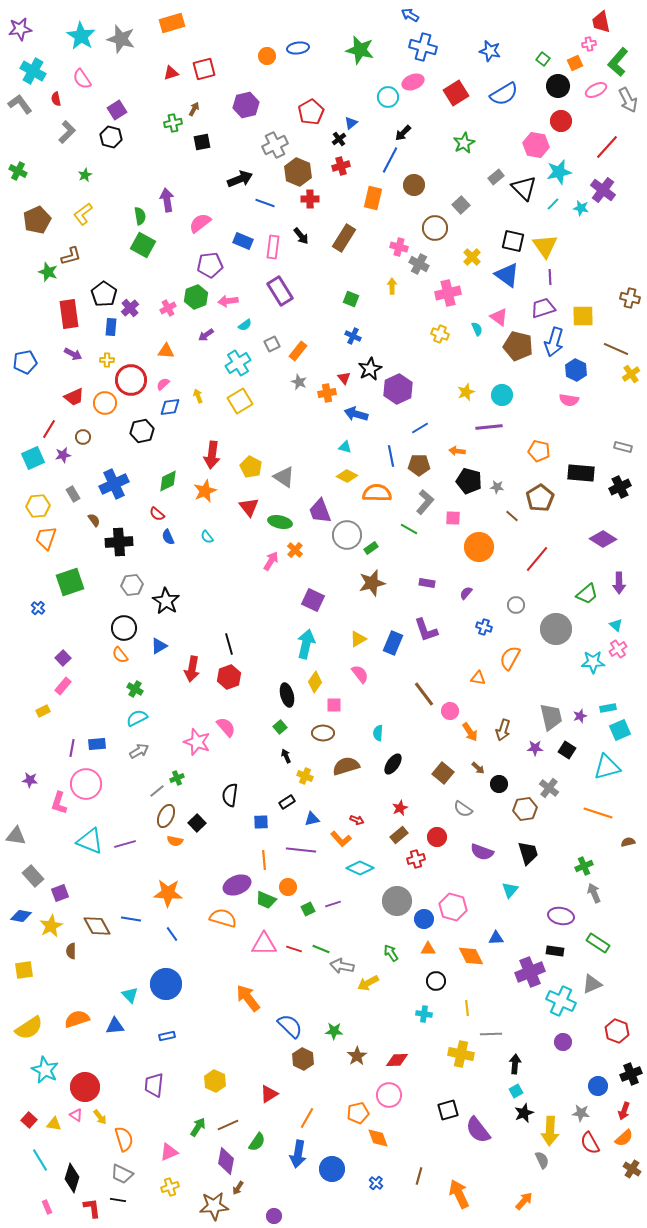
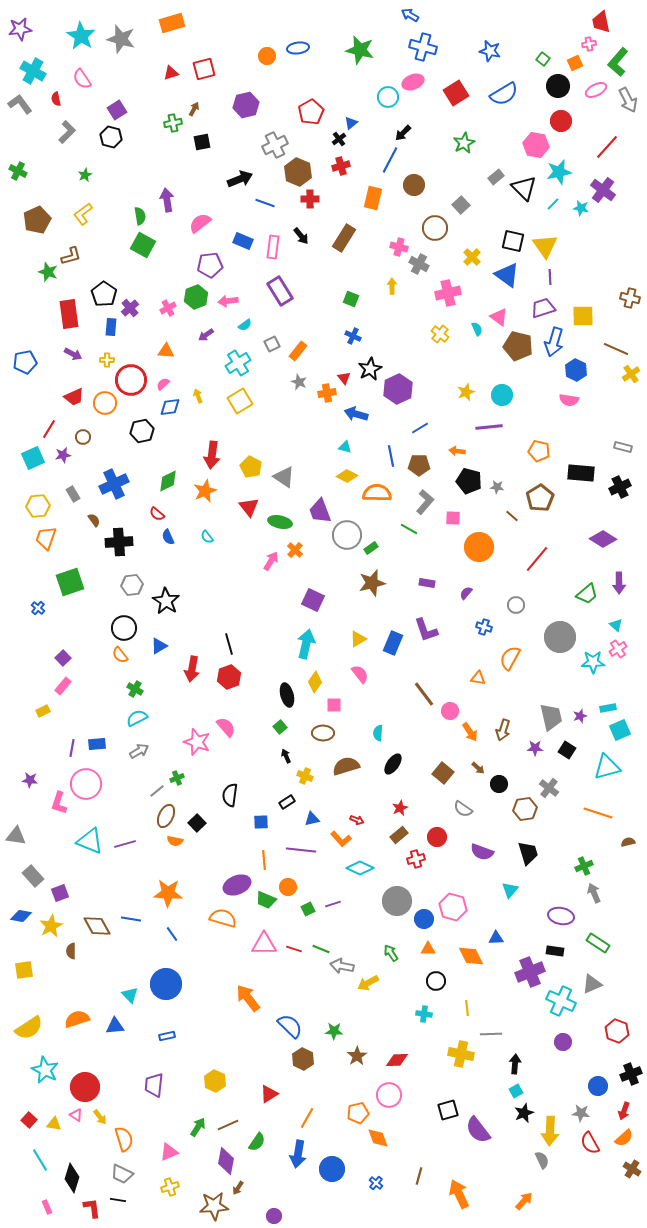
yellow cross at (440, 334): rotated 18 degrees clockwise
gray circle at (556, 629): moved 4 px right, 8 px down
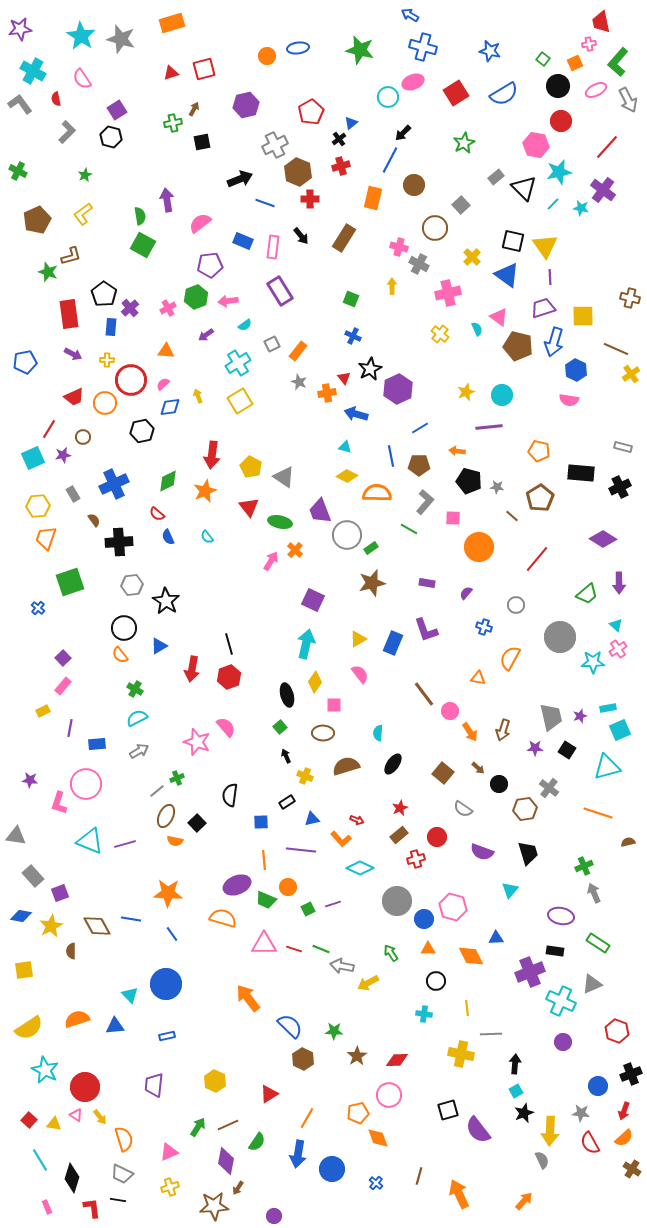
purple line at (72, 748): moved 2 px left, 20 px up
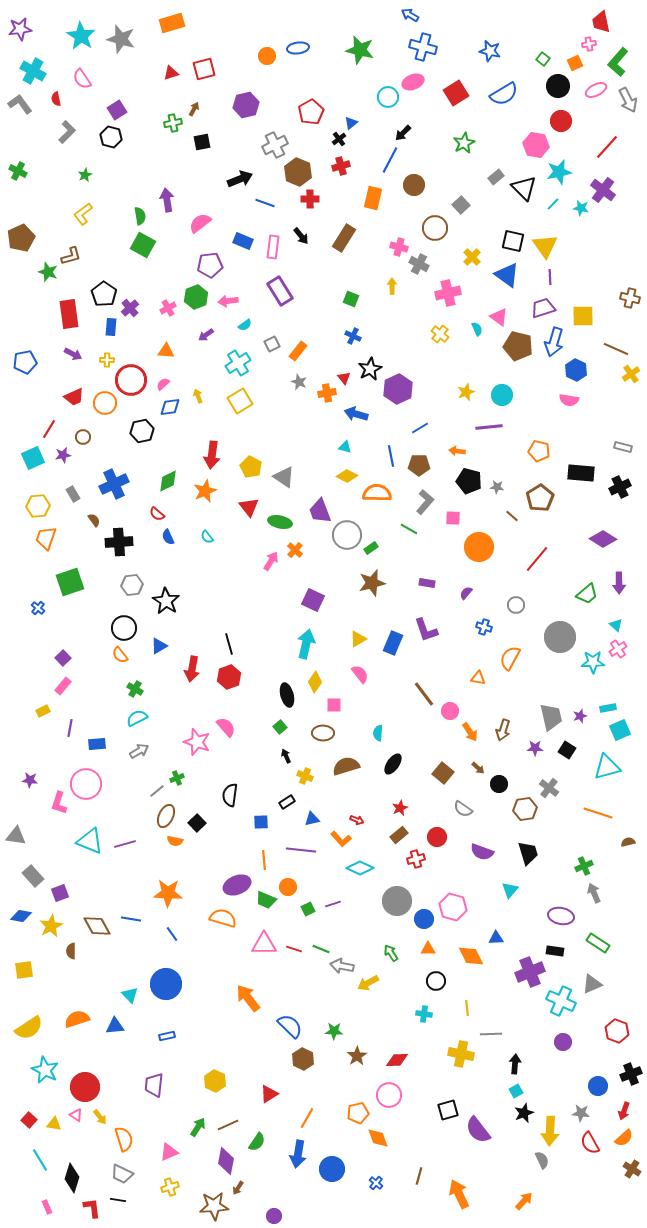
brown pentagon at (37, 220): moved 16 px left, 18 px down
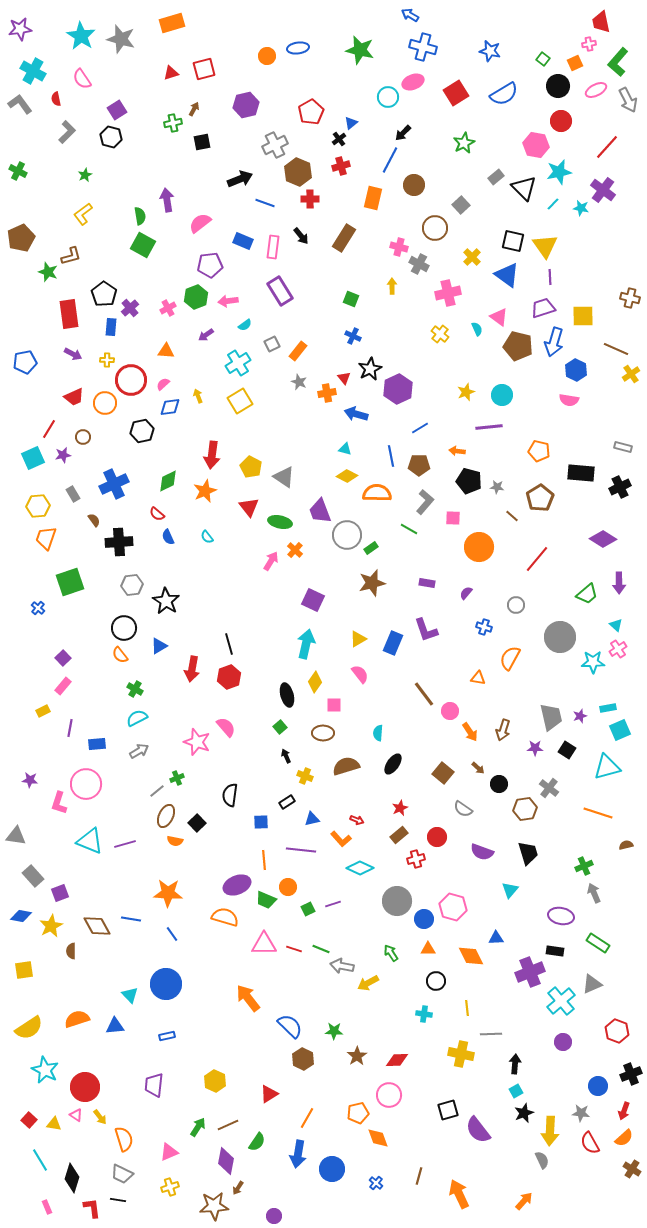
cyan triangle at (345, 447): moved 2 px down
brown semicircle at (628, 842): moved 2 px left, 3 px down
orange semicircle at (223, 918): moved 2 px right, 1 px up
cyan cross at (561, 1001): rotated 24 degrees clockwise
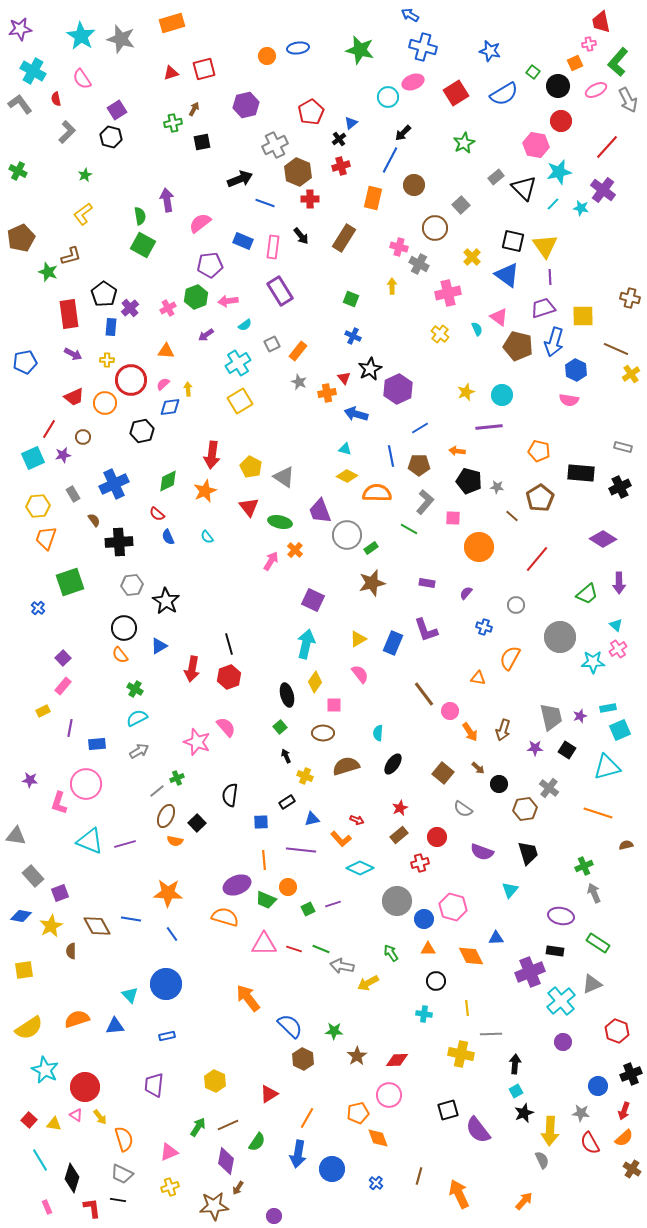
green square at (543, 59): moved 10 px left, 13 px down
yellow arrow at (198, 396): moved 10 px left, 7 px up; rotated 16 degrees clockwise
red cross at (416, 859): moved 4 px right, 4 px down
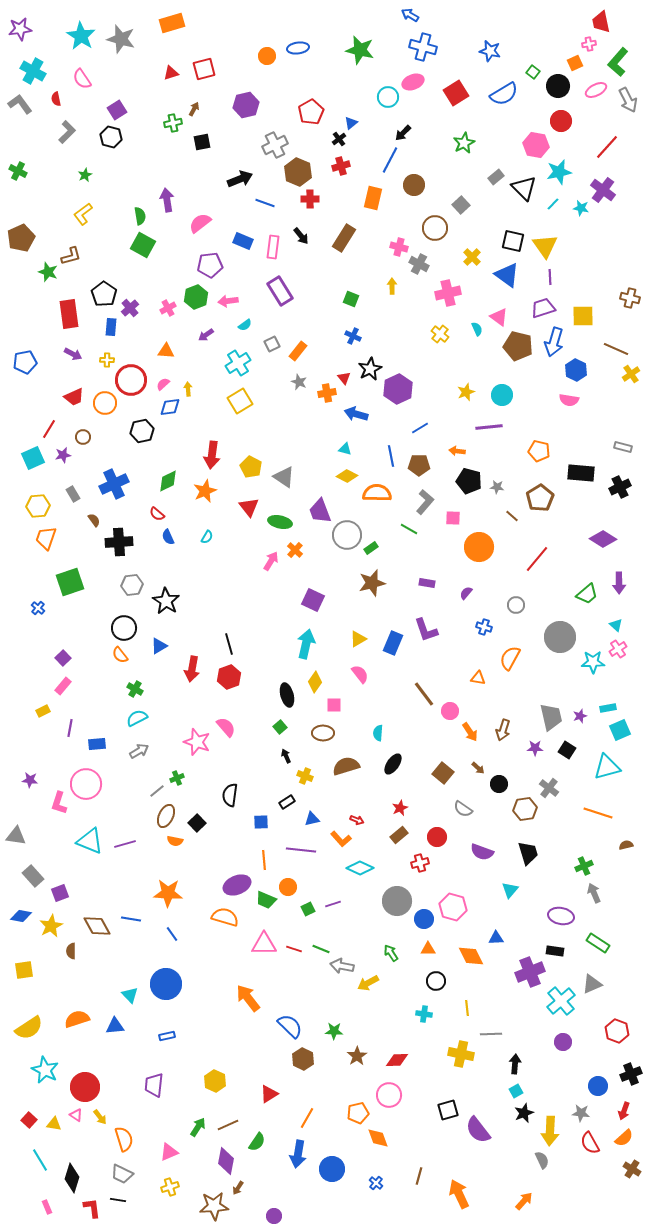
cyan semicircle at (207, 537): rotated 112 degrees counterclockwise
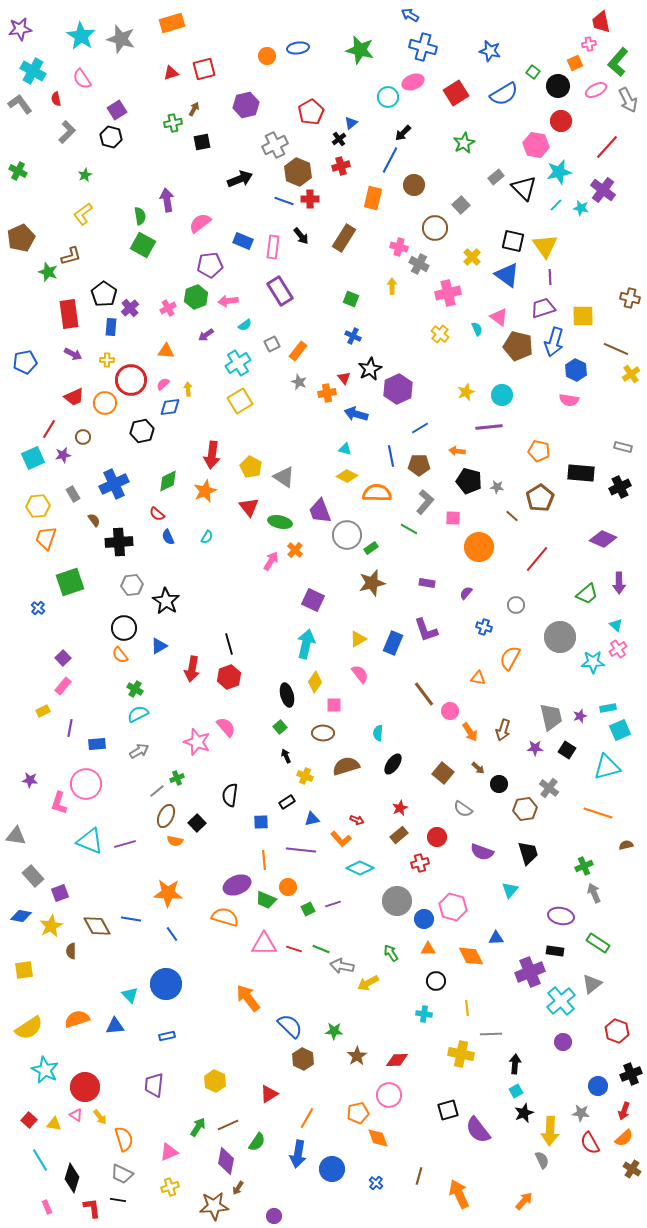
blue line at (265, 203): moved 19 px right, 2 px up
cyan line at (553, 204): moved 3 px right, 1 px down
purple diamond at (603, 539): rotated 8 degrees counterclockwise
cyan semicircle at (137, 718): moved 1 px right, 4 px up
gray triangle at (592, 984): rotated 15 degrees counterclockwise
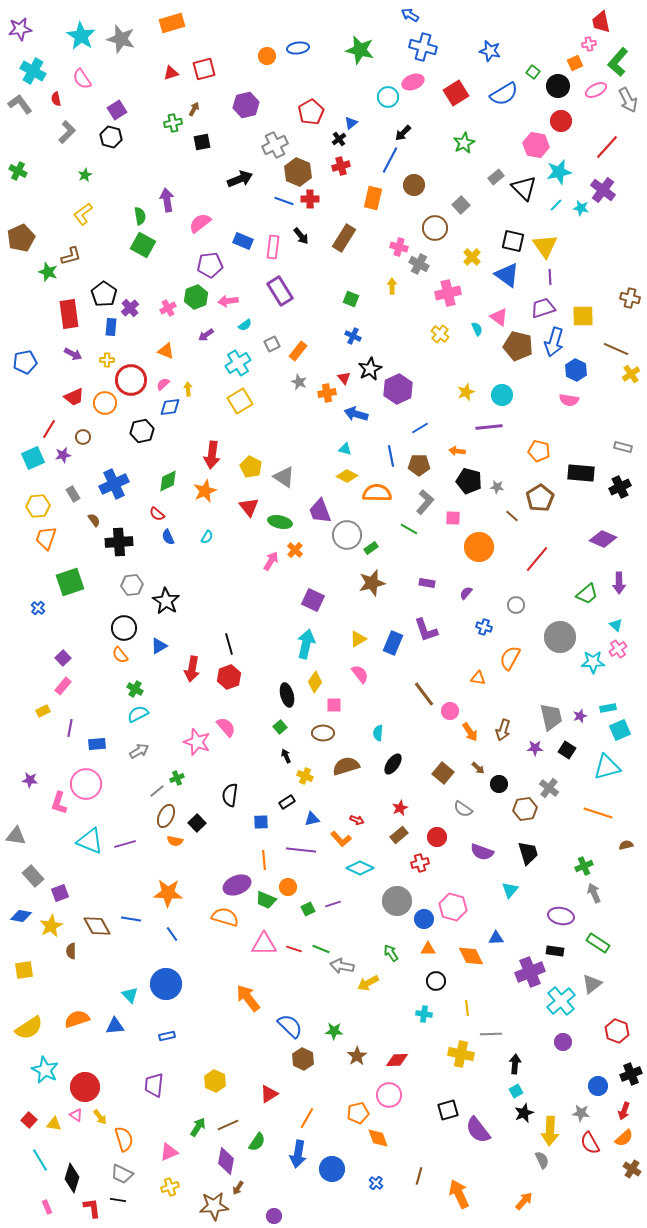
orange triangle at (166, 351): rotated 18 degrees clockwise
